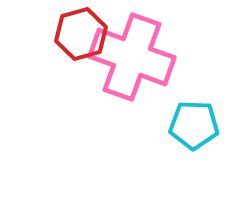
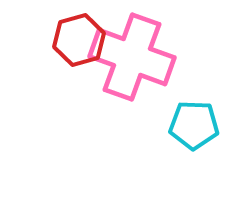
red hexagon: moved 2 px left, 6 px down
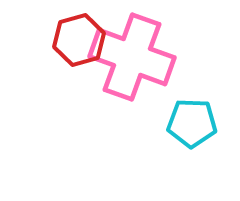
cyan pentagon: moved 2 px left, 2 px up
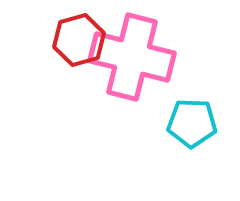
pink cross: rotated 6 degrees counterclockwise
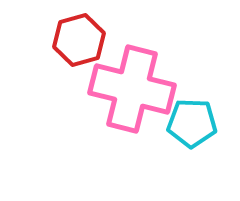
pink cross: moved 32 px down
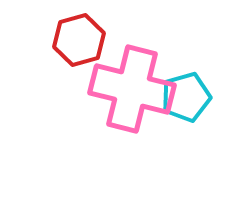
cyan pentagon: moved 6 px left, 26 px up; rotated 18 degrees counterclockwise
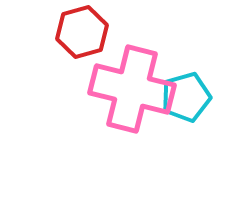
red hexagon: moved 3 px right, 8 px up
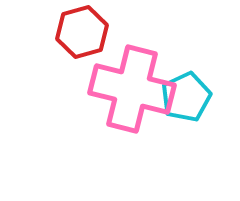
cyan pentagon: rotated 9 degrees counterclockwise
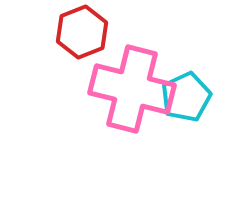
red hexagon: rotated 6 degrees counterclockwise
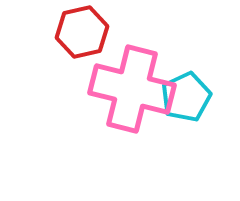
red hexagon: rotated 9 degrees clockwise
